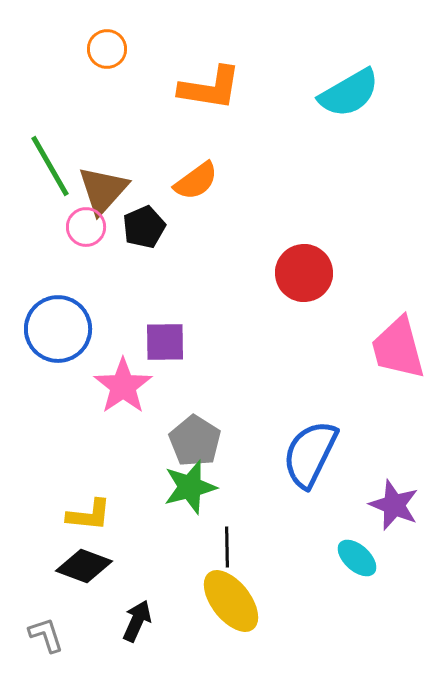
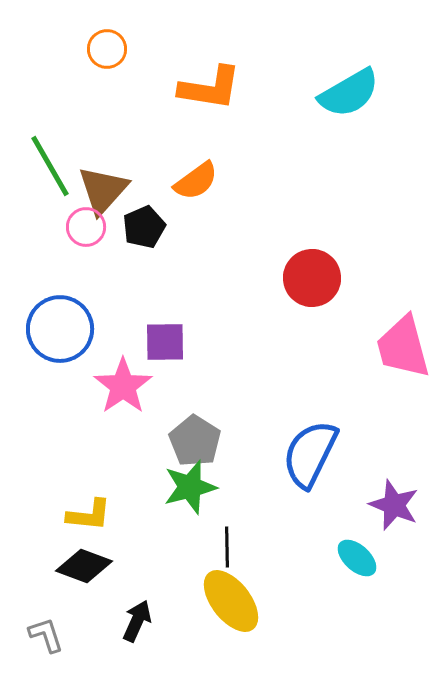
red circle: moved 8 px right, 5 px down
blue circle: moved 2 px right
pink trapezoid: moved 5 px right, 1 px up
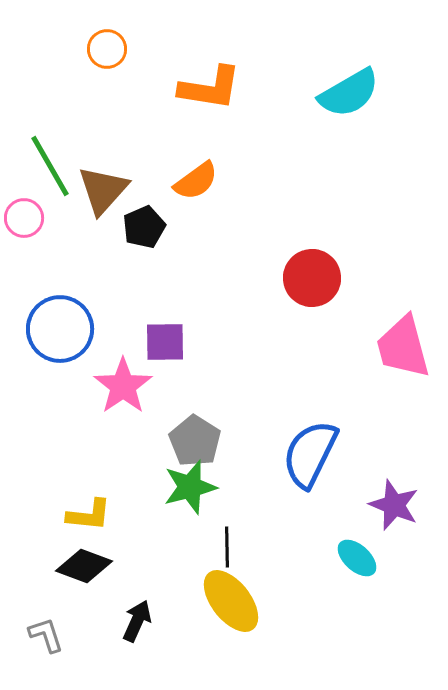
pink circle: moved 62 px left, 9 px up
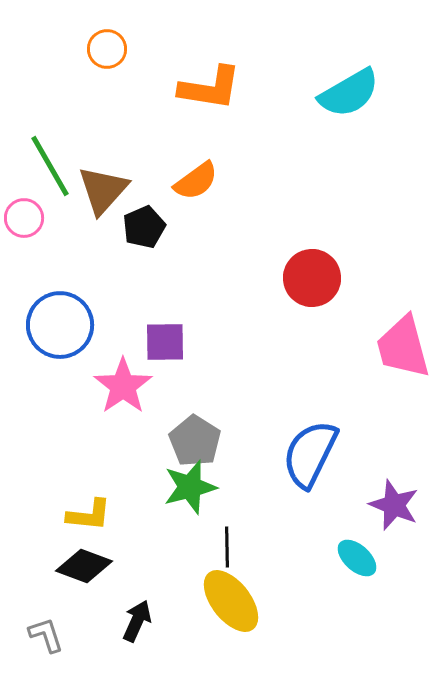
blue circle: moved 4 px up
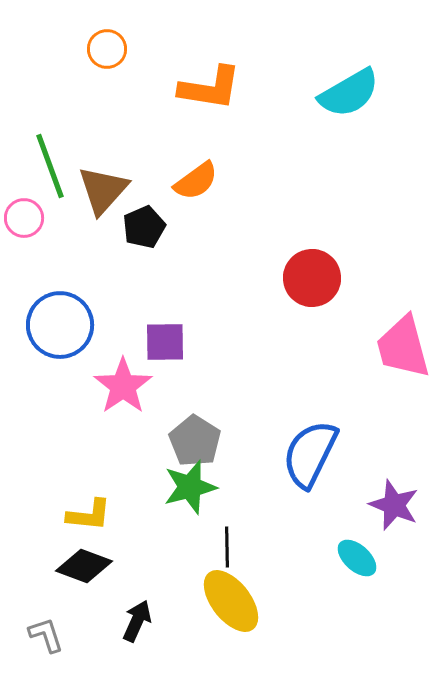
green line: rotated 10 degrees clockwise
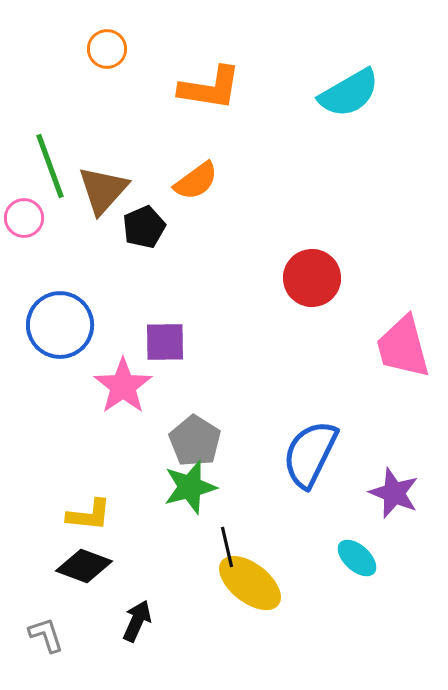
purple star: moved 12 px up
black line: rotated 12 degrees counterclockwise
yellow ellipse: moved 19 px right, 18 px up; rotated 14 degrees counterclockwise
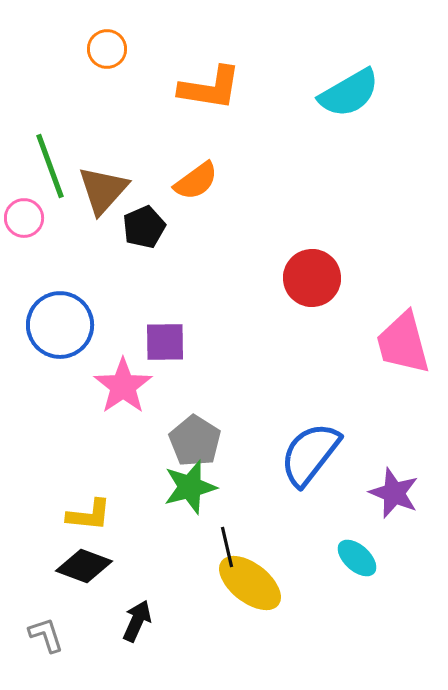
pink trapezoid: moved 4 px up
blue semicircle: rotated 12 degrees clockwise
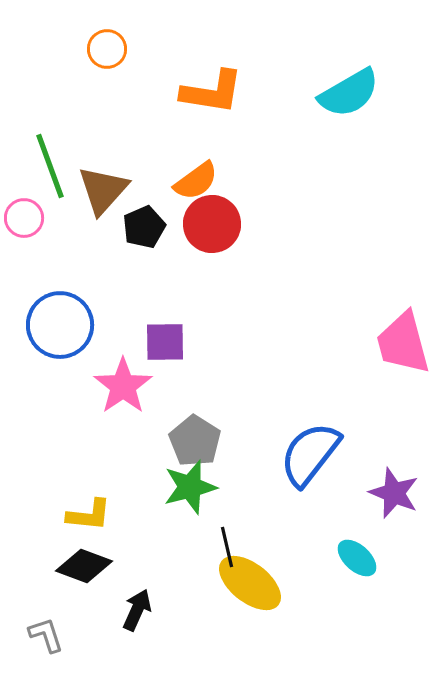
orange L-shape: moved 2 px right, 4 px down
red circle: moved 100 px left, 54 px up
black arrow: moved 11 px up
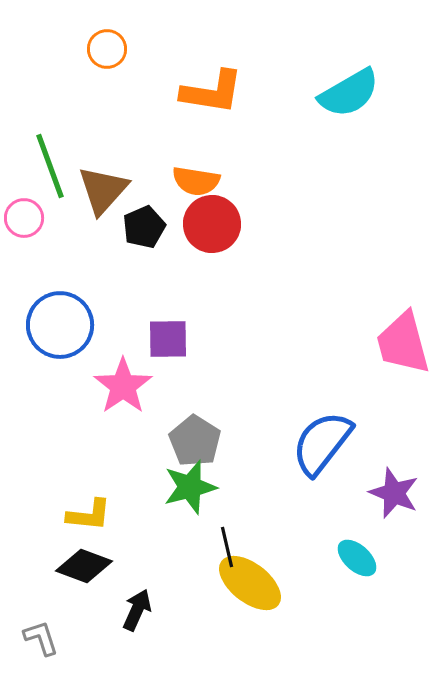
orange semicircle: rotated 45 degrees clockwise
purple square: moved 3 px right, 3 px up
blue semicircle: moved 12 px right, 11 px up
gray L-shape: moved 5 px left, 3 px down
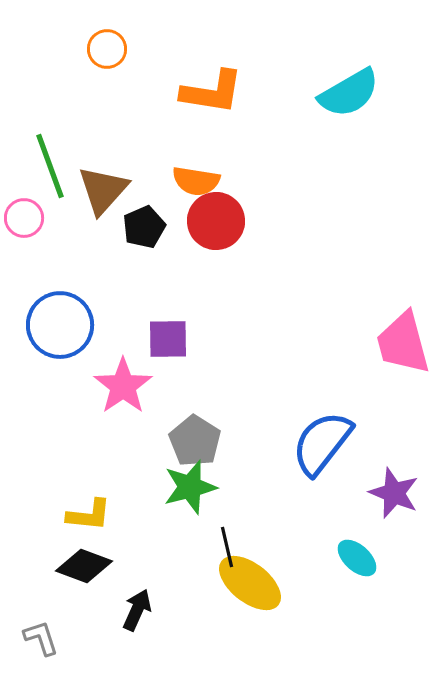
red circle: moved 4 px right, 3 px up
